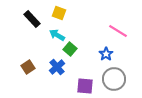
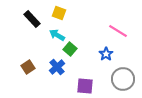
gray circle: moved 9 px right
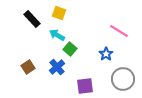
pink line: moved 1 px right
purple square: rotated 12 degrees counterclockwise
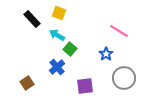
brown square: moved 1 px left, 16 px down
gray circle: moved 1 px right, 1 px up
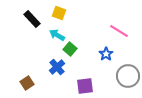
gray circle: moved 4 px right, 2 px up
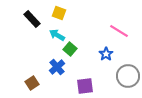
brown square: moved 5 px right
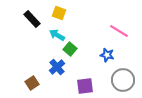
blue star: moved 1 px right, 1 px down; rotated 24 degrees counterclockwise
gray circle: moved 5 px left, 4 px down
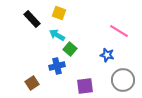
blue cross: moved 1 px up; rotated 28 degrees clockwise
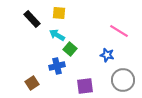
yellow square: rotated 16 degrees counterclockwise
